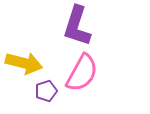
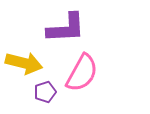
purple L-shape: moved 11 px left, 2 px down; rotated 111 degrees counterclockwise
purple pentagon: moved 1 px left, 1 px down
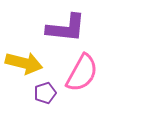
purple L-shape: rotated 9 degrees clockwise
purple pentagon: moved 1 px down
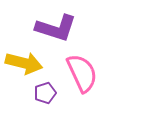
purple L-shape: moved 10 px left; rotated 12 degrees clockwise
pink semicircle: rotated 54 degrees counterclockwise
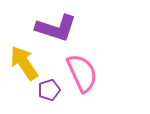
yellow arrow: rotated 138 degrees counterclockwise
purple pentagon: moved 4 px right, 3 px up
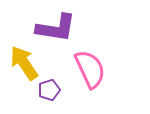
purple L-shape: rotated 9 degrees counterclockwise
pink semicircle: moved 8 px right, 4 px up
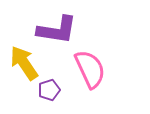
purple L-shape: moved 1 px right, 2 px down
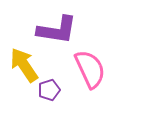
yellow arrow: moved 2 px down
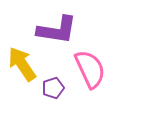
yellow arrow: moved 2 px left, 1 px up
purple pentagon: moved 4 px right, 2 px up
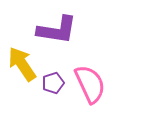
pink semicircle: moved 15 px down
purple pentagon: moved 5 px up
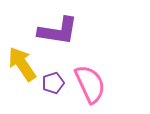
purple L-shape: moved 1 px right, 1 px down
